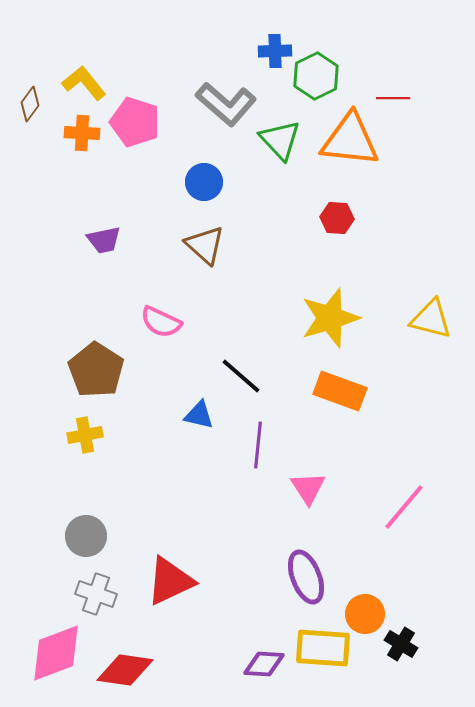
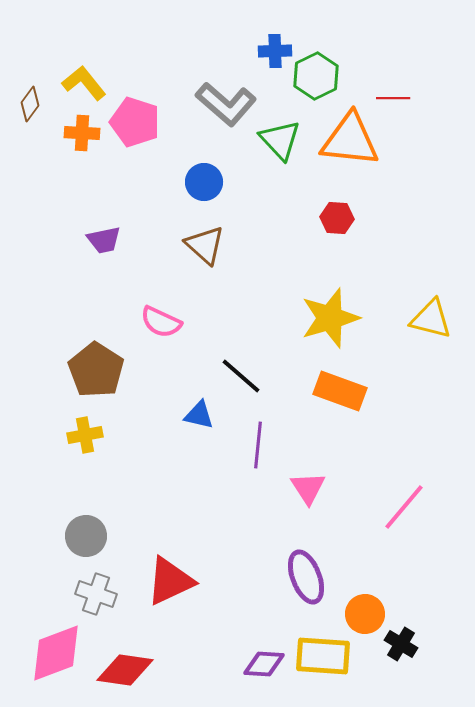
yellow rectangle: moved 8 px down
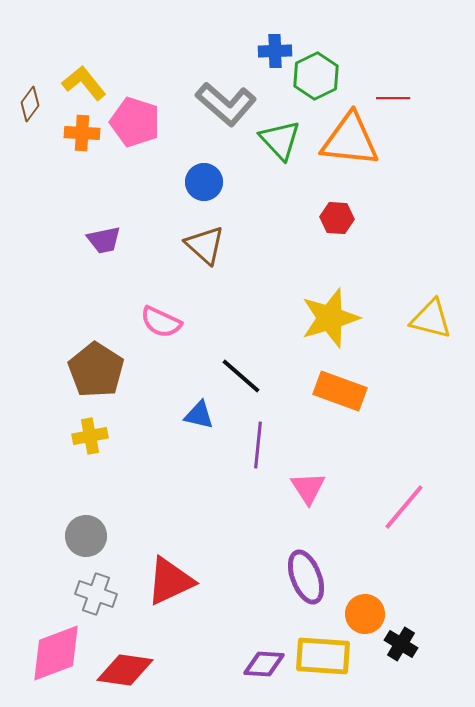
yellow cross: moved 5 px right, 1 px down
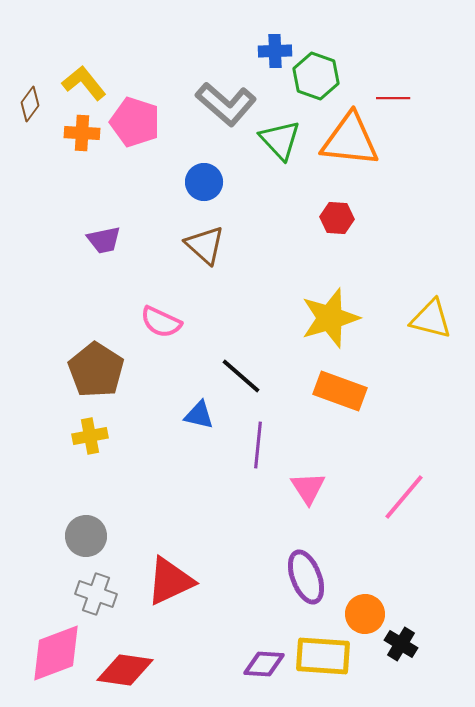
green hexagon: rotated 15 degrees counterclockwise
pink line: moved 10 px up
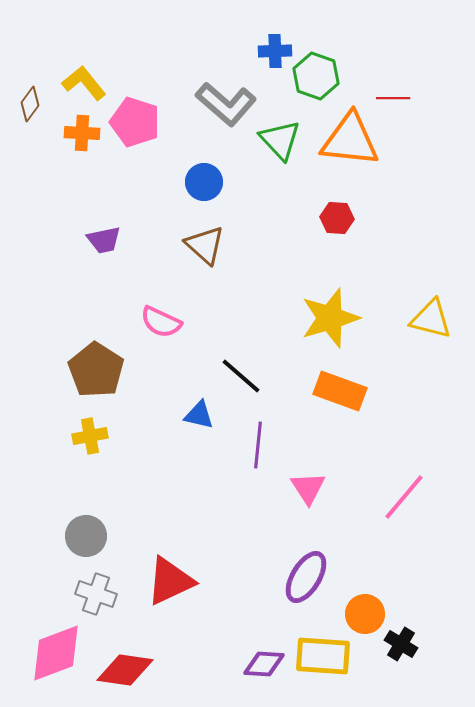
purple ellipse: rotated 52 degrees clockwise
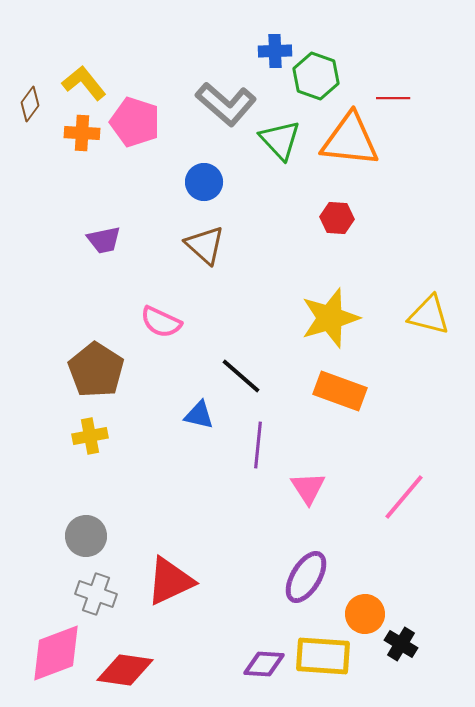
yellow triangle: moved 2 px left, 4 px up
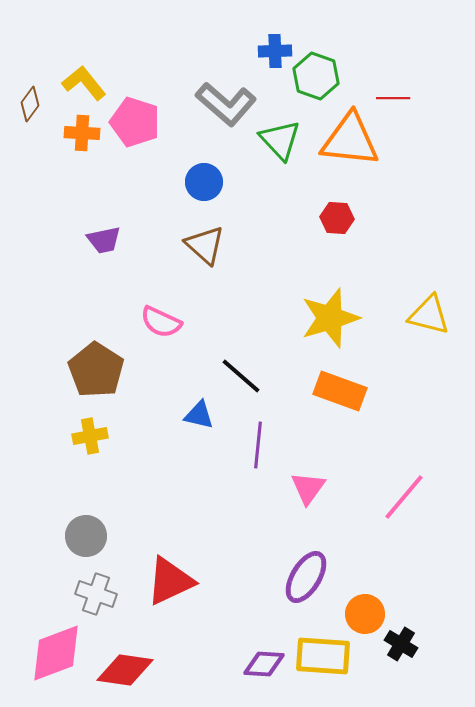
pink triangle: rotated 9 degrees clockwise
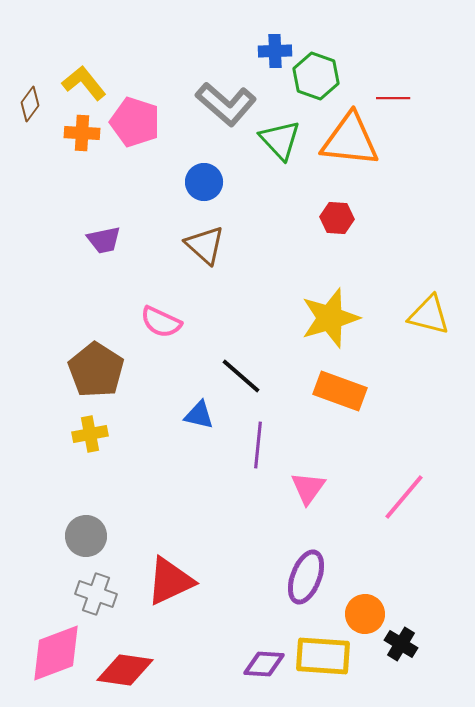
yellow cross: moved 2 px up
purple ellipse: rotated 10 degrees counterclockwise
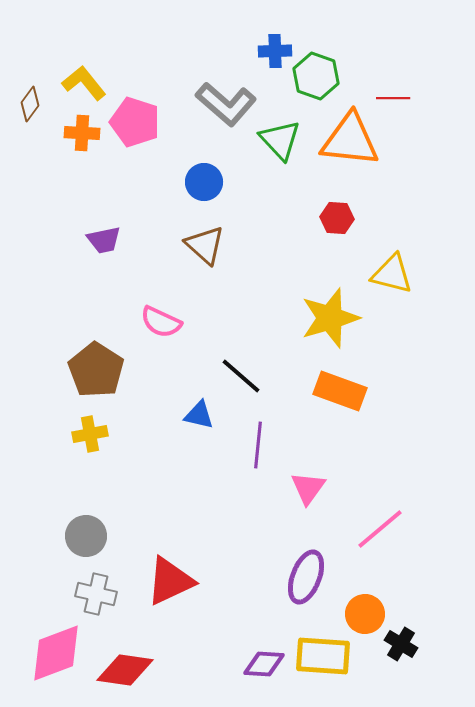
yellow triangle: moved 37 px left, 41 px up
pink line: moved 24 px left, 32 px down; rotated 10 degrees clockwise
gray cross: rotated 6 degrees counterclockwise
